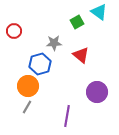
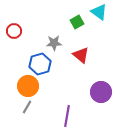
purple circle: moved 4 px right
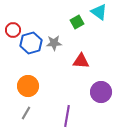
red circle: moved 1 px left, 1 px up
red triangle: moved 6 px down; rotated 36 degrees counterclockwise
blue hexagon: moved 9 px left, 21 px up
gray line: moved 1 px left, 6 px down
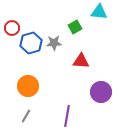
cyan triangle: rotated 30 degrees counterclockwise
green square: moved 2 px left, 5 px down
red circle: moved 1 px left, 2 px up
gray line: moved 3 px down
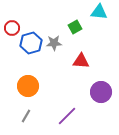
purple line: rotated 35 degrees clockwise
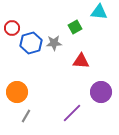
orange circle: moved 11 px left, 6 px down
purple line: moved 5 px right, 3 px up
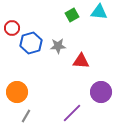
green square: moved 3 px left, 12 px up
gray star: moved 4 px right, 3 px down
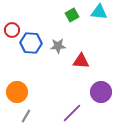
red circle: moved 2 px down
blue hexagon: rotated 20 degrees clockwise
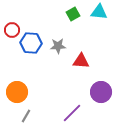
green square: moved 1 px right, 1 px up
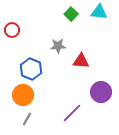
green square: moved 2 px left; rotated 16 degrees counterclockwise
blue hexagon: moved 26 px down; rotated 20 degrees clockwise
orange circle: moved 6 px right, 3 px down
gray line: moved 1 px right, 3 px down
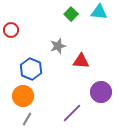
red circle: moved 1 px left
gray star: rotated 14 degrees counterclockwise
orange circle: moved 1 px down
